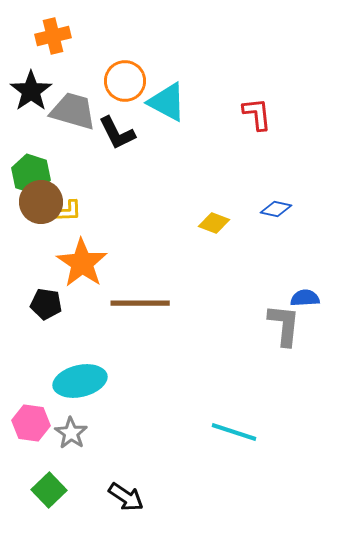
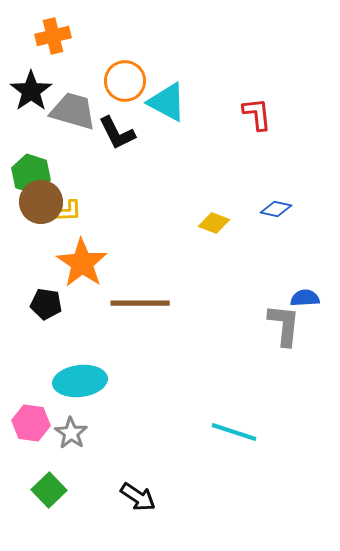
cyan ellipse: rotated 6 degrees clockwise
black arrow: moved 12 px right
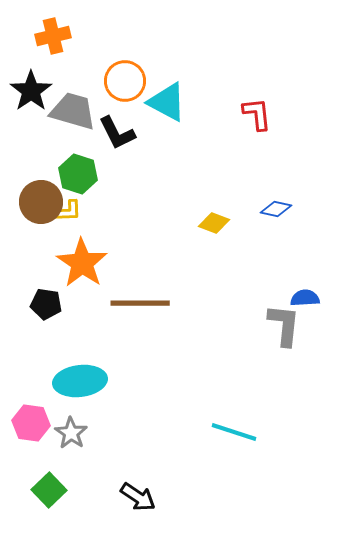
green hexagon: moved 47 px right
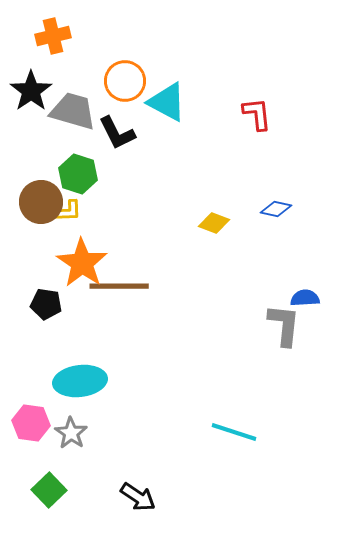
brown line: moved 21 px left, 17 px up
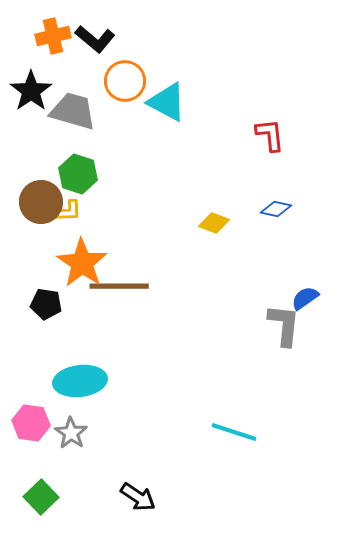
red L-shape: moved 13 px right, 21 px down
black L-shape: moved 22 px left, 94 px up; rotated 24 degrees counterclockwise
blue semicircle: rotated 32 degrees counterclockwise
green square: moved 8 px left, 7 px down
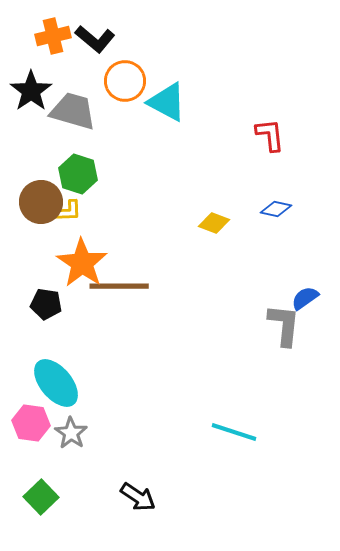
cyan ellipse: moved 24 px left, 2 px down; rotated 57 degrees clockwise
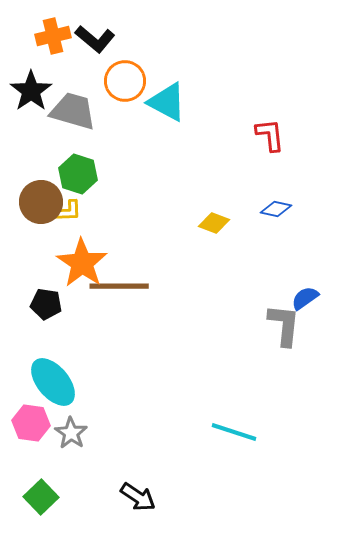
cyan ellipse: moved 3 px left, 1 px up
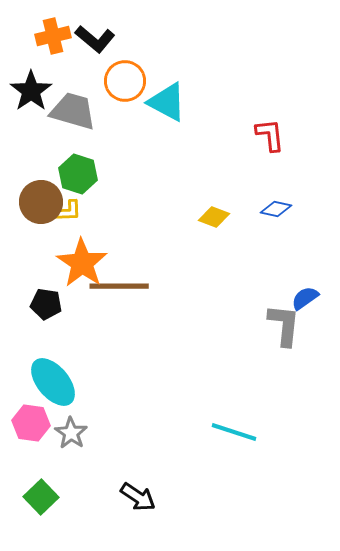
yellow diamond: moved 6 px up
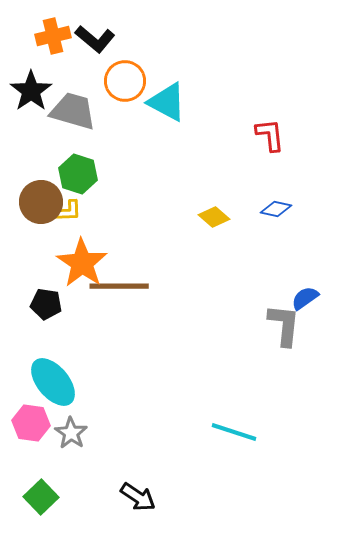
yellow diamond: rotated 20 degrees clockwise
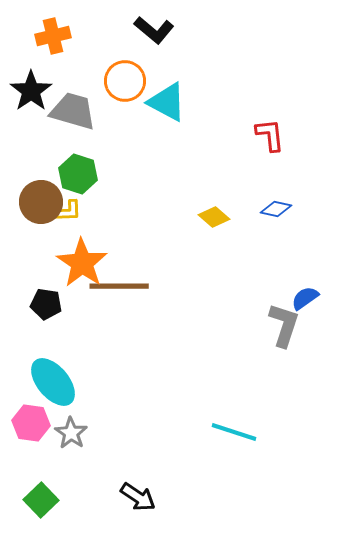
black L-shape: moved 59 px right, 9 px up
gray L-shape: rotated 12 degrees clockwise
green square: moved 3 px down
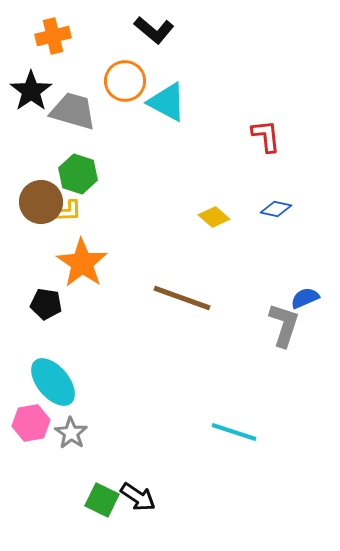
red L-shape: moved 4 px left, 1 px down
brown line: moved 63 px right, 12 px down; rotated 20 degrees clockwise
blue semicircle: rotated 12 degrees clockwise
pink hexagon: rotated 18 degrees counterclockwise
green square: moved 61 px right; rotated 20 degrees counterclockwise
